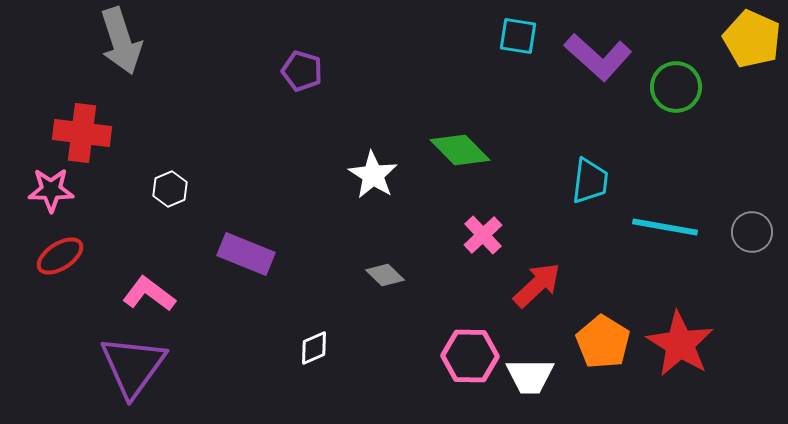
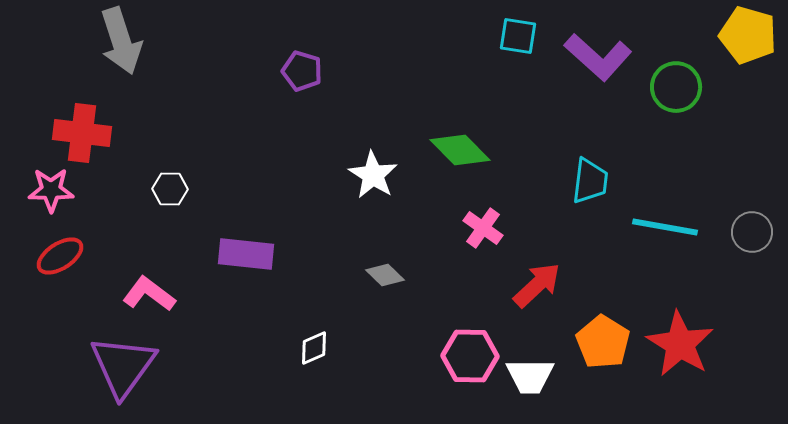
yellow pentagon: moved 4 px left, 4 px up; rotated 8 degrees counterclockwise
white hexagon: rotated 24 degrees clockwise
pink cross: moved 7 px up; rotated 12 degrees counterclockwise
purple rectangle: rotated 16 degrees counterclockwise
purple triangle: moved 10 px left
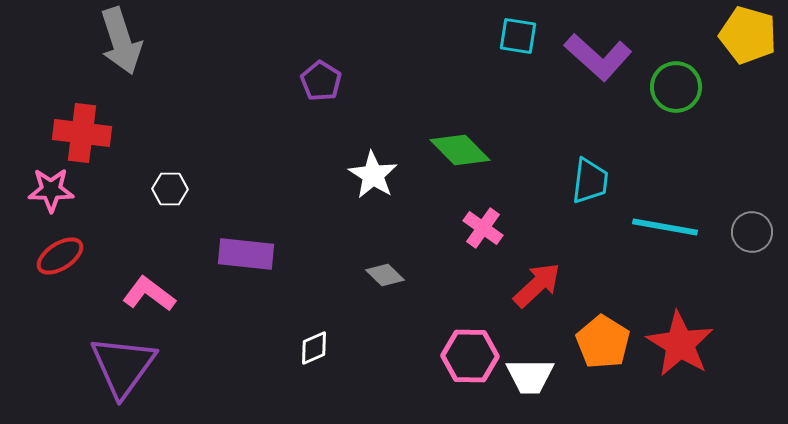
purple pentagon: moved 19 px right, 10 px down; rotated 15 degrees clockwise
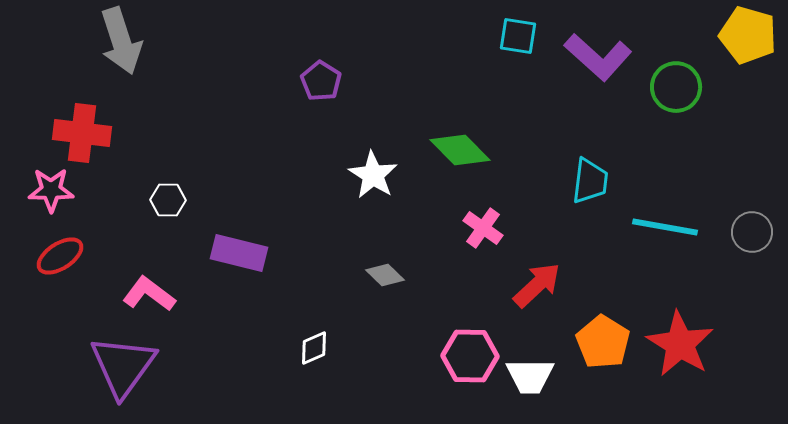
white hexagon: moved 2 px left, 11 px down
purple rectangle: moved 7 px left, 1 px up; rotated 8 degrees clockwise
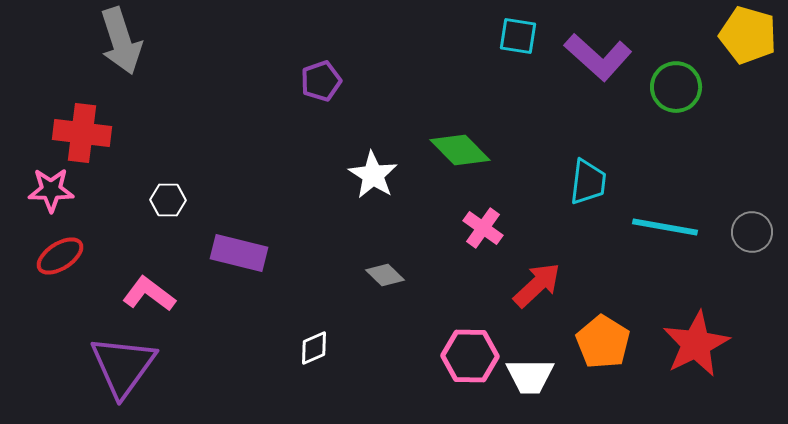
purple pentagon: rotated 21 degrees clockwise
cyan trapezoid: moved 2 px left, 1 px down
red star: moved 16 px right; rotated 14 degrees clockwise
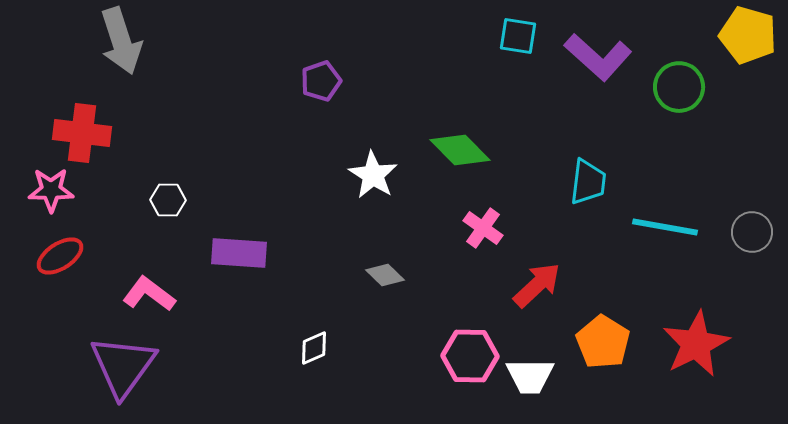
green circle: moved 3 px right
purple rectangle: rotated 10 degrees counterclockwise
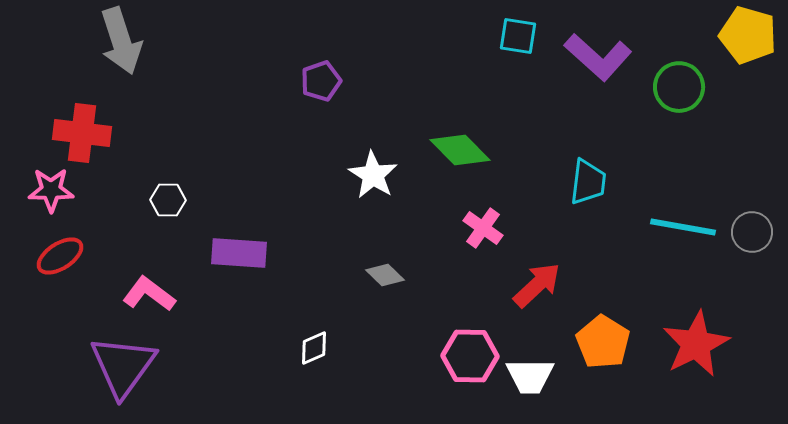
cyan line: moved 18 px right
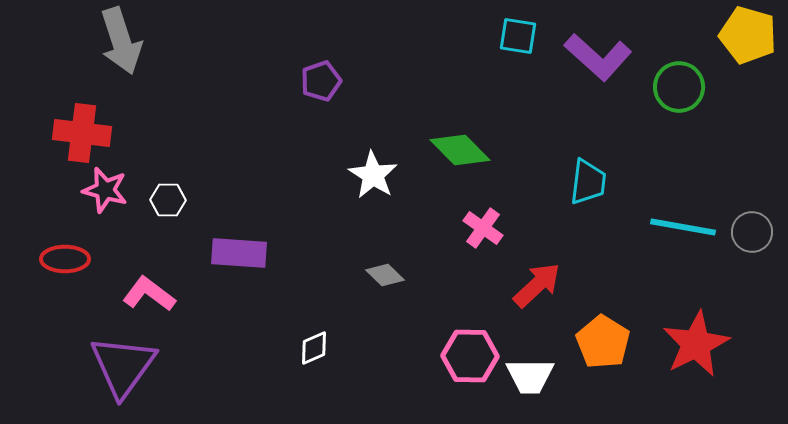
pink star: moved 54 px right; rotated 15 degrees clockwise
red ellipse: moved 5 px right, 3 px down; rotated 33 degrees clockwise
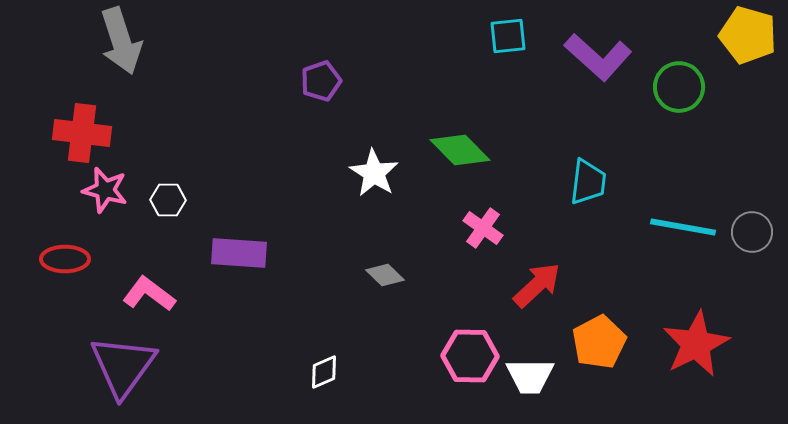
cyan square: moved 10 px left; rotated 15 degrees counterclockwise
white star: moved 1 px right, 2 px up
orange pentagon: moved 4 px left; rotated 12 degrees clockwise
white diamond: moved 10 px right, 24 px down
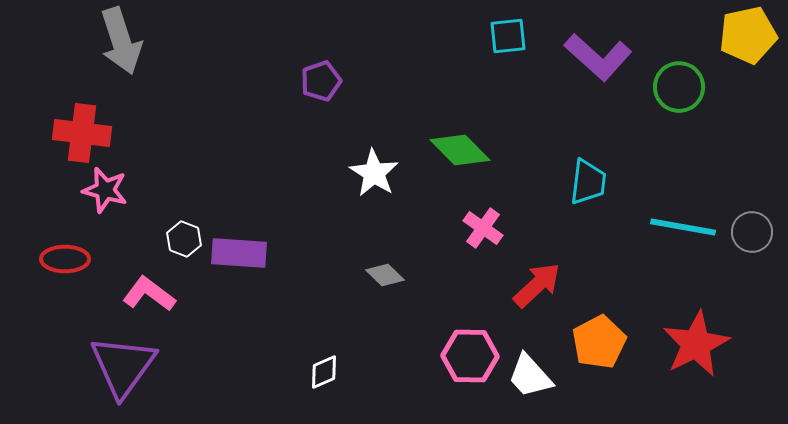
yellow pentagon: rotated 28 degrees counterclockwise
white hexagon: moved 16 px right, 39 px down; rotated 20 degrees clockwise
white trapezoid: rotated 48 degrees clockwise
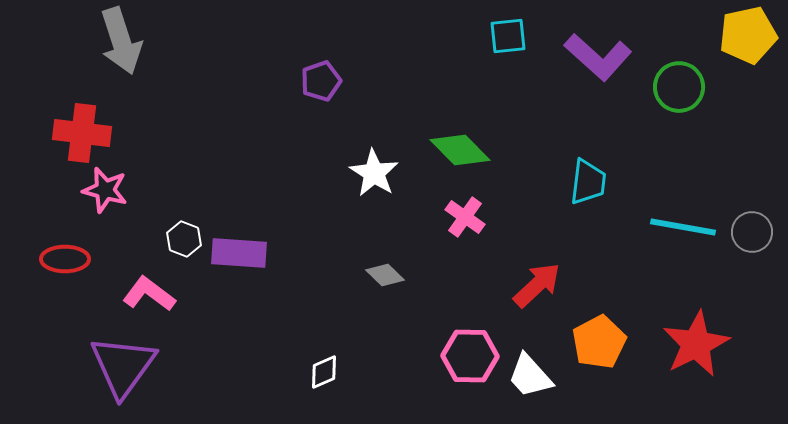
pink cross: moved 18 px left, 11 px up
